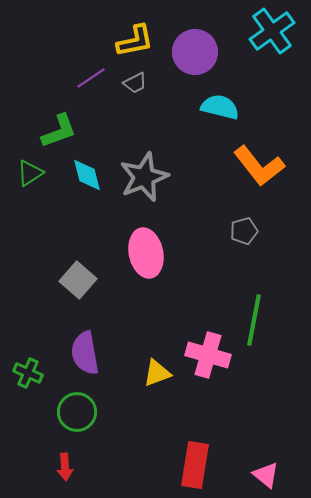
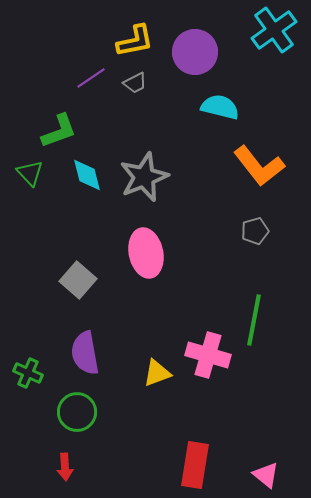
cyan cross: moved 2 px right, 1 px up
green triangle: rotated 40 degrees counterclockwise
gray pentagon: moved 11 px right
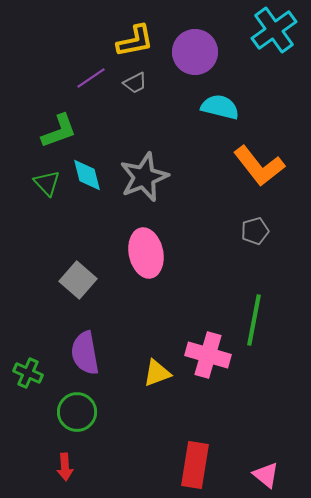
green triangle: moved 17 px right, 10 px down
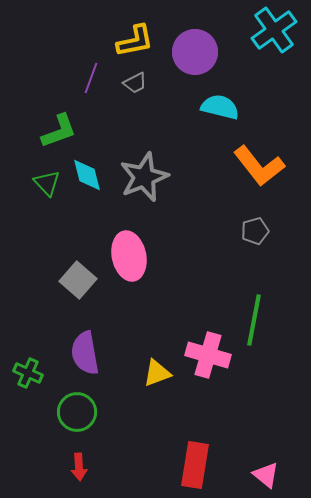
purple line: rotated 36 degrees counterclockwise
pink ellipse: moved 17 px left, 3 px down
red arrow: moved 14 px right
